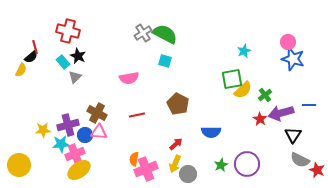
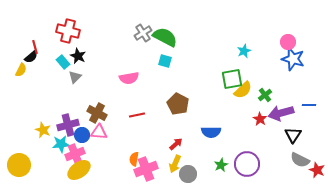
green semicircle at (165, 34): moved 3 px down
yellow star at (43, 130): rotated 28 degrees clockwise
blue circle at (85, 135): moved 3 px left
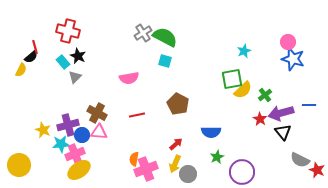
black triangle at (293, 135): moved 10 px left, 3 px up; rotated 12 degrees counterclockwise
purple circle at (247, 164): moved 5 px left, 8 px down
green star at (221, 165): moved 4 px left, 8 px up
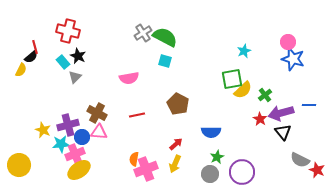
blue circle at (82, 135): moved 2 px down
gray circle at (188, 174): moved 22 px right
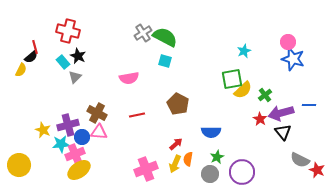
orange semicircle at (134, 159): moved 54 px right
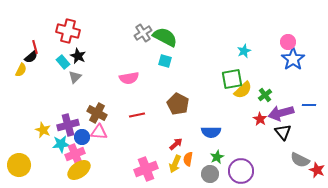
blue star at (293, 59): rotated 20 degrees clockwise
purple circle at (242, 172): moved 1 px left, 1 px up
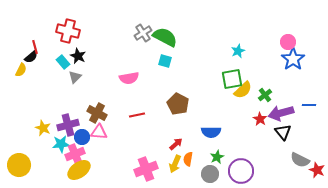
cyan star at (244, 51): moved 6 px left
yellow star at (43, 130): moved 2 px up
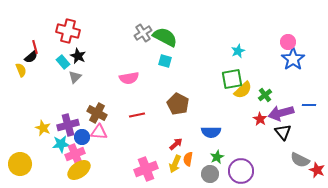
yellow semicircle at (21, 70): rotated 48 degrees counterclockwise
yellow circle at (19, 165): moved 1 px right, 1 px up
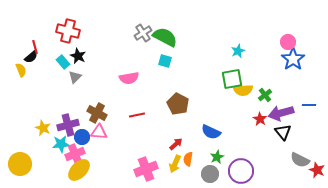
yellow semicircle at (243, 90): rotated 42 degrees clockwise
blue semicircle at (211, 132): rotated 24 degrees clockwise
yellow ellipse at (79, 170): rotated 10 degrees counterclockwise
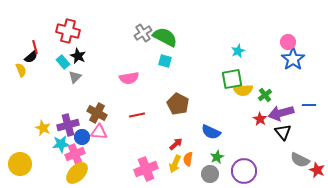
yellow ellipse at (79, 170): moved 2 px left, 3 px down
purple circle at (241, 171): moved 3 px right
